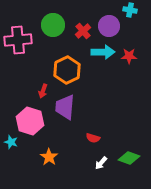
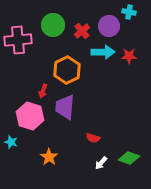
cyan cross: moved 1 px left, 2 px down
red cross: moved 1 px left
pink hexagon: moved 5 px up
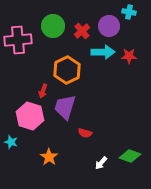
green circle: moved 1 px down
purple trapezoid: rotated 12 degrees clockwise
red semicircle: moved 8 px left, 5 px up
green diamond: moved 1 px right, 2 px up
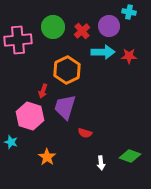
green circle: moved 1 px down
orange star: moved 2 px left
white arrow: rotated 48 degrees counterclockwise
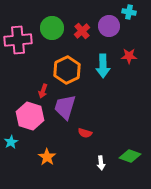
green circle: moved 1 px left, 1 px down
cyan arrow: moved 14 px down; rotated 90 degrees clockwise
cyan star: rotated 24 degrees clockwise
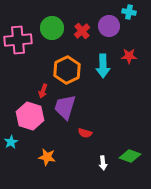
orange star: rotated 24 degrees counterclockwise
white arrow: moved 2 px right
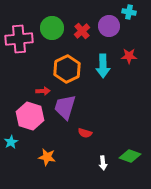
pink cross: moved 1 px right, 1 px up
orange hexagon: moved 1 px up
red arrow: rotated 112 degrees counterclockwise
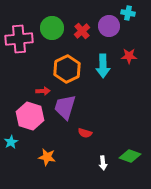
cyan cross: moved 1 px left, 1 px down
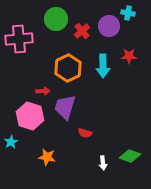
green circle: moved 4 px right, 9 px up
orange hexagon: moved 1 px right, 1 px up
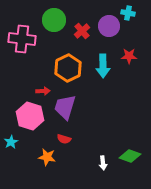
green circle: moved 2 px left, 1 px down
pink cross: moved 3 px right; rotated 12 degrees clockwise
red semicircle: moved 21 px left, 6 px down
